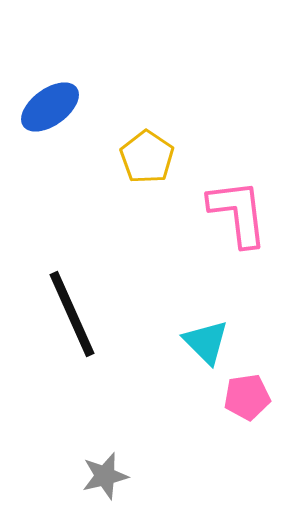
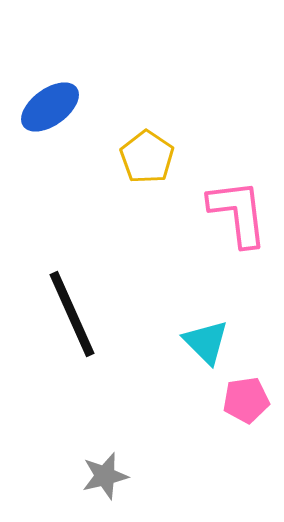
pink pentagon: moved 1 px left, 3 px down
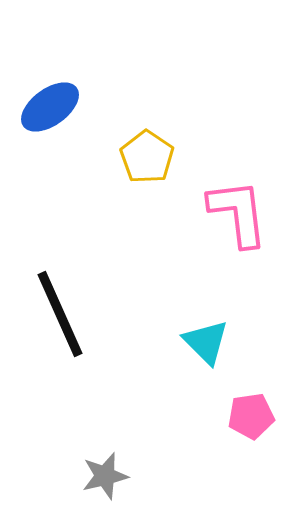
black line: moved 12 px left
pink pentagon: moved 5 px right, 16 px down
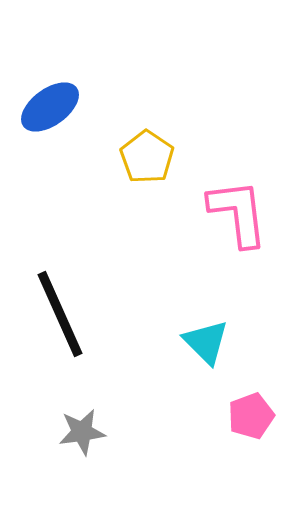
pink pentagon: rotated 12 degrees counterclockwise
gray star: moved 23 px left, 44 px up; rotated 6 degrees clockwise
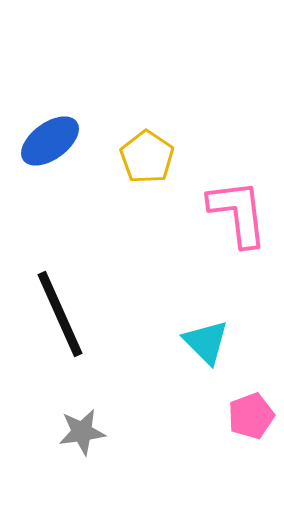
blue ellipse: moved 34 px down
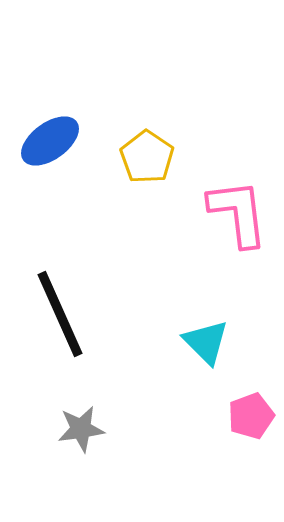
gray star: moved 1 px left, 3 px up
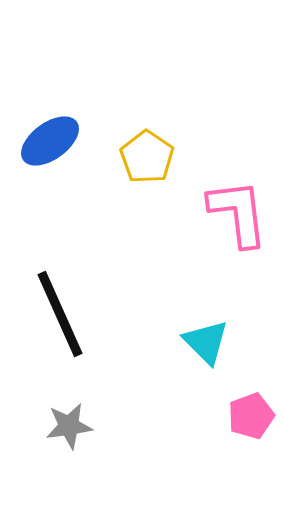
gray star: moved 12 px left, 3 px up
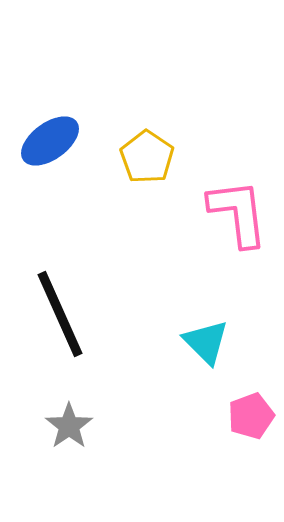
gray star: rotated 27 degrees counterclockwise
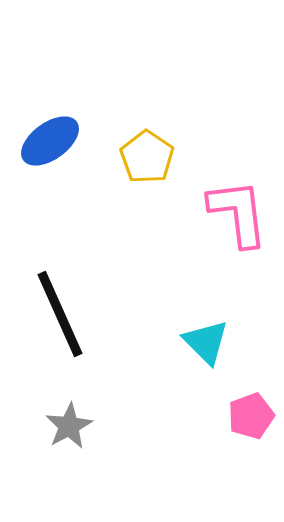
gray star: rotated 6 degrees clockwise
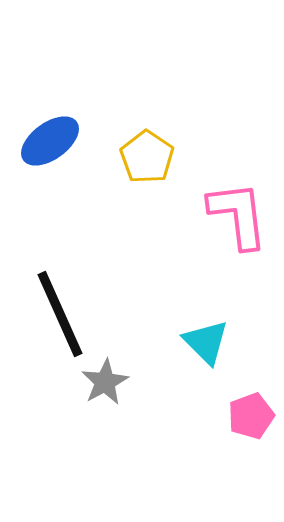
pink L-shape: moved 2 px down
gray star: moved 36 px right, 44 px up
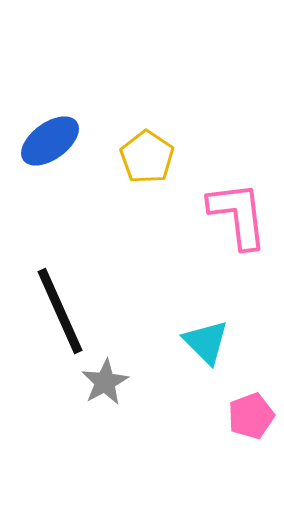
black line: moved 3 px up
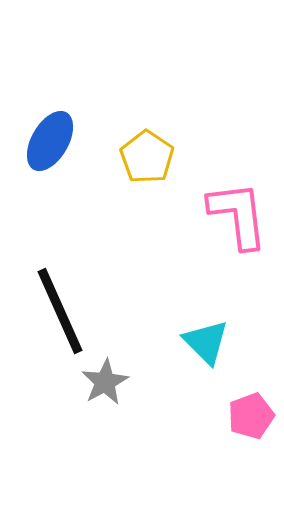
blue ellipse: rotated 24 degrees counterclockwise
